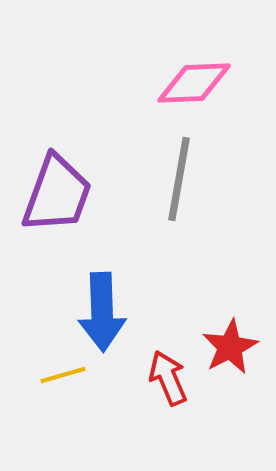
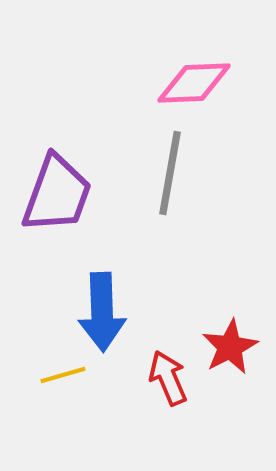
gray line: moved 9 px left, 6 px up
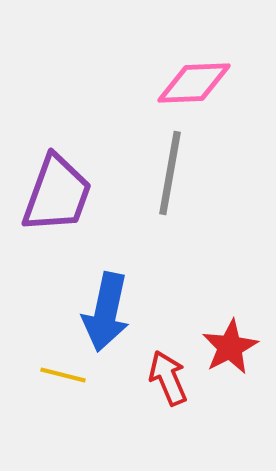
blue arrow: moved 4 px right; rotated 14 degrees clockwise
yellow line: rotated 30 degrees clockwise
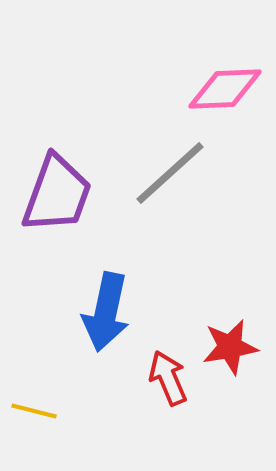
pink diamond: moved 31 px right, 6 px down
gray line: rotated 38 degrees clockwise
red star: rotated 18 degrees clockwise
yellow line: moved 29 px left, 36 px down
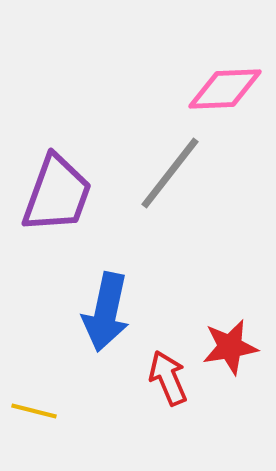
gray line: rotated 10 degrees counterclockwise
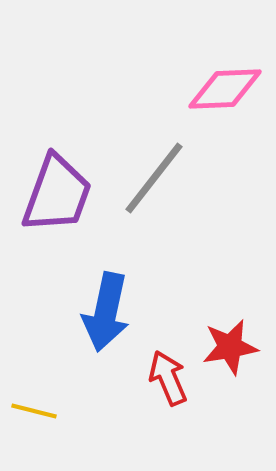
gray line: moved 16 px left, 5 px down
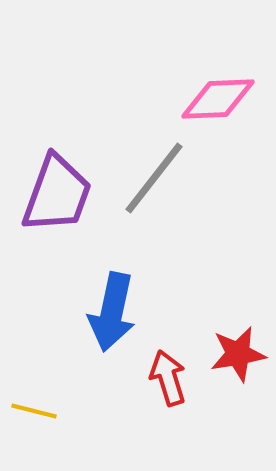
pink diamond: moved 7 px left, 10 px down
blue arrow: moved 6 px right
red star: moved 8 px right, 7 px down
red arrow: rotated 6 degrees clockwise
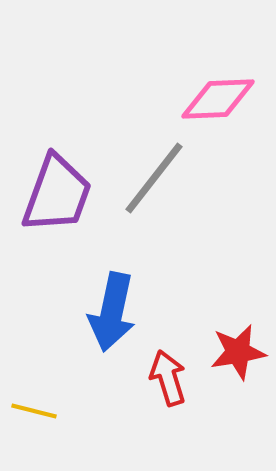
red star: moved 2 px up
